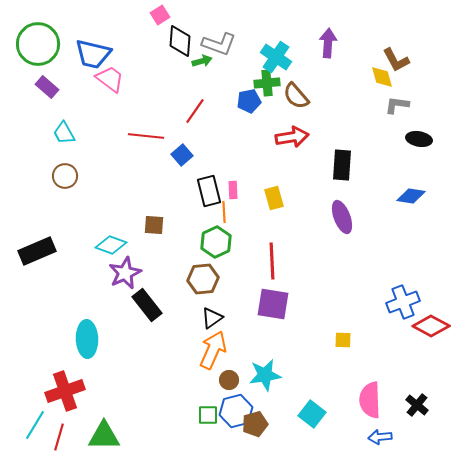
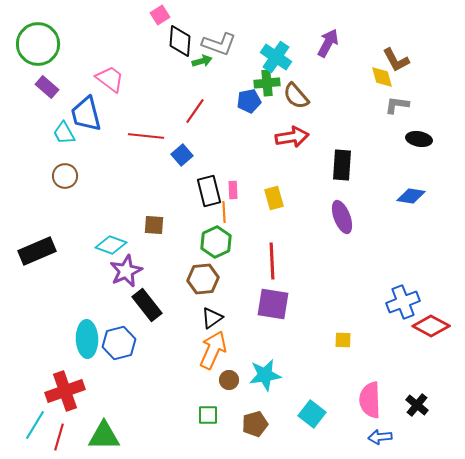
purple arrow at (328, 43): rotated 24 degrees clockwise
blue trapezoid at (93, 54): moved 7 px left, 60 px down; rotated 63 degrees clockwise
purple star at (125, 273): moved 1 px right, 2 px up
blue hexagon at (236, 411): moved 117 px left, 68 px up
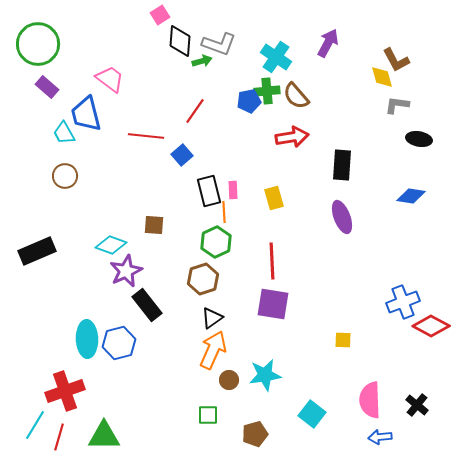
green cross at (267, 83): moved 8 px down
brown hexagon at (203, 279): rotated 12 degrees counterclockwise
brown pentagon at (255, 424): moved 10 px down
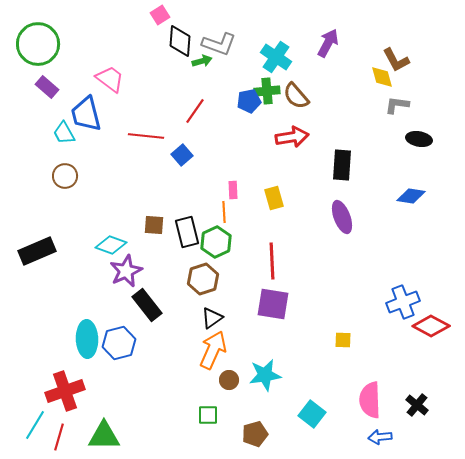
black rectangle at (209, 191): moved 22 px left, 41 px down
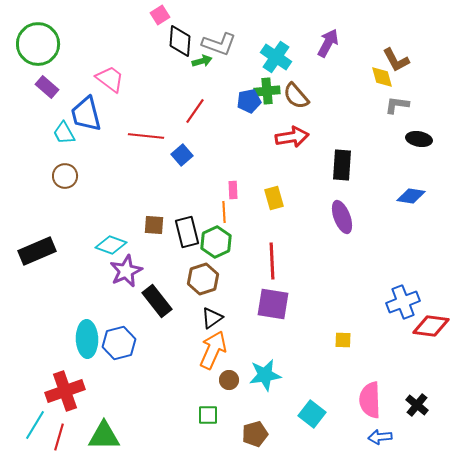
black rectangle at (147, 305): moved 10 px right, 4 px up
red diamond at (431, 326): rotated 21 degrees counterclockwise
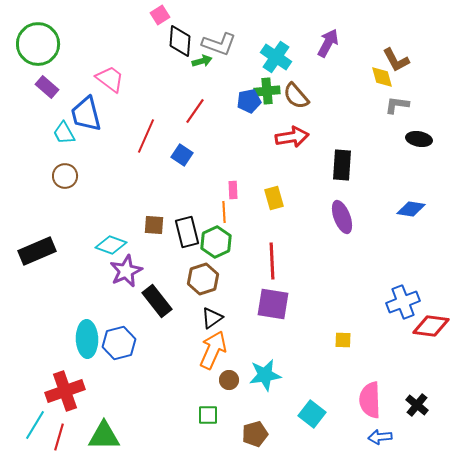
red line at (146, 136): rotated 72 degrees counterclockwise
blue square at (182, 155): rotated 15 degrees counterclockwise
blue diamond at (411, 196): moved 13 px down
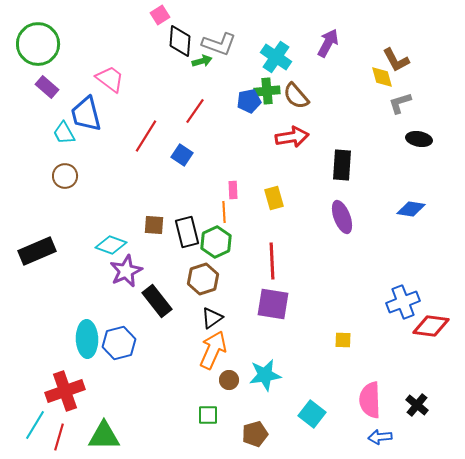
gray L-shape at (397, 105): moved 3 px right, 2 px up; rotated 25 degrees counterclockwise
red line at (146, 136): rotated 8 degrees clockwise
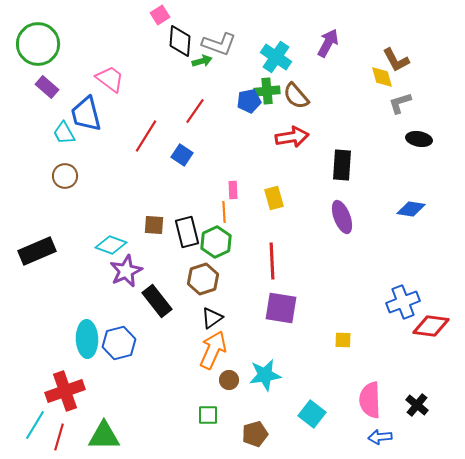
purple square at (273, 304): moved 8 px right, 4 px down
